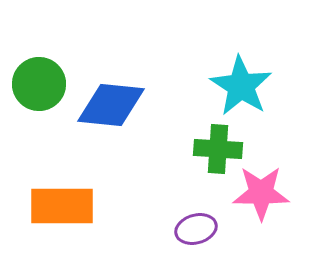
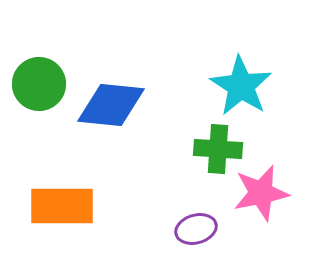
pink star: rotated 12 degrees counterclockwise
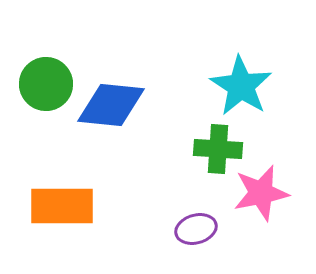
green circle: moved 7 px right
